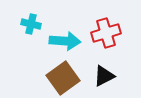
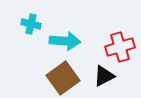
red cross: moved 14 px right, 14 px down
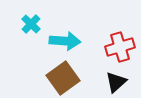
cyan cross: rotated 30 degrees clockwise
black triangle: moved 12 px right, 6 px down; rotated 15 degrees counterclockwise
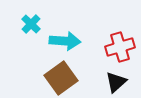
brown square: moved 2 px left
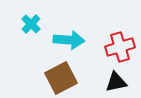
cyan arrow: moved 4 px right, 1 px up
brown square: rotated 8 degrees clockwise
black triangle: rotated 30 degrees clockwise
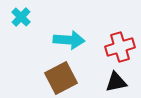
cyan cross: moved 10 px left, 7 px up
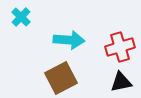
black triangle: moved 5 px right
